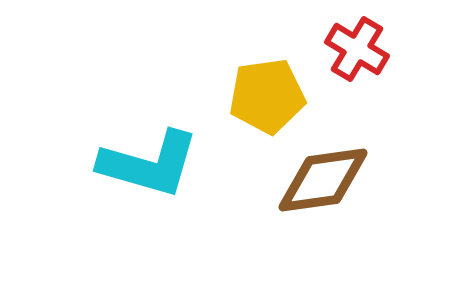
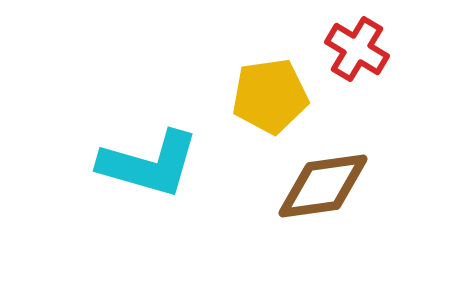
yellow pentagon: moved 3 px right
brown diamond: moved 6 px down
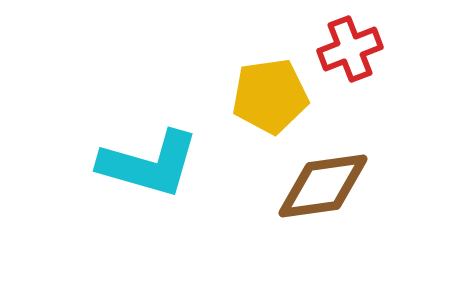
red cross: moved 7 px left; rotated 38 degrees clockwise
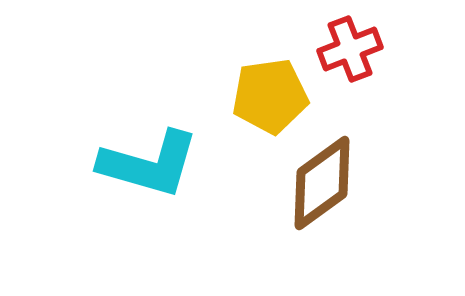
brown diamond: moved 1 px left, 3 px up; rotated 28 degrees counterclockwise
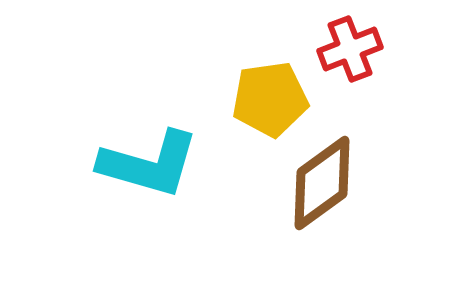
yellow pentagon: moved 3 px down
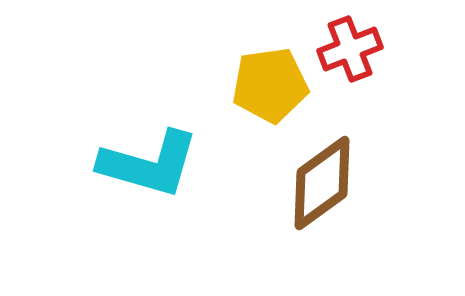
yellow pentagon: moved 14 px up
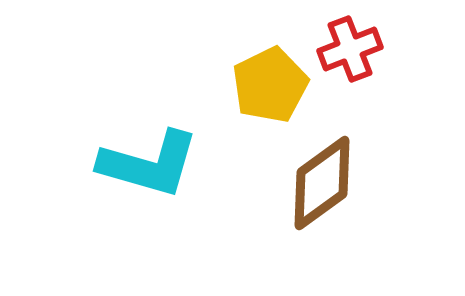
yellow pentagon: rotated 18 degrees counterclockwise
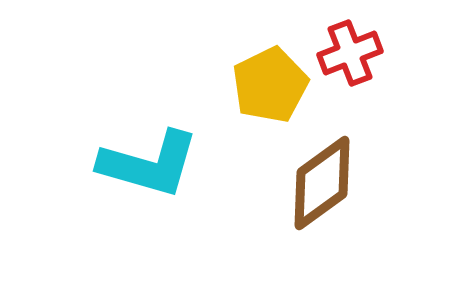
red cross: moved 4 px down
